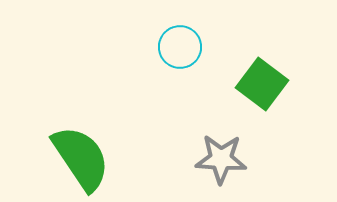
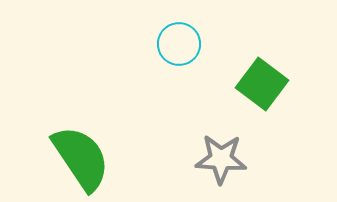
cyan circle: moved 1 px left, 3 px up
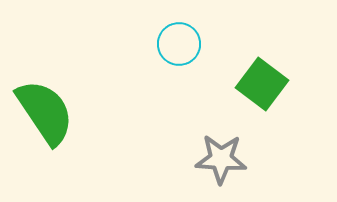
green semicircle: moved 36 px left, 46 px up
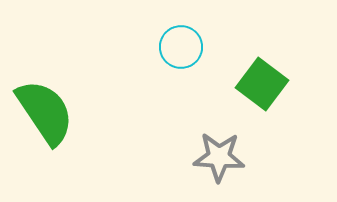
cyan circle: moved 2 px right, 3 px down
gray star: moved 2 px left, 2 px up
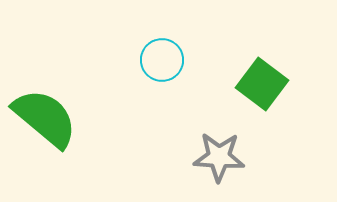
cyan circle: moved 19 px left, 13 px down
green semicircle: moved 6 px down; rotated 16 degrees counterclockwise
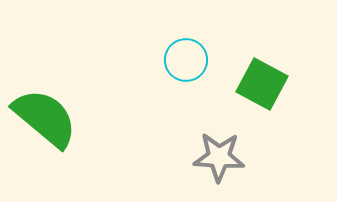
cyan circle: moved 24 px right
green square: rotated 9 degrees counterclockwise
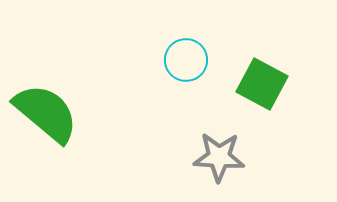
green semicircle: moved 1 px right, 5 px up
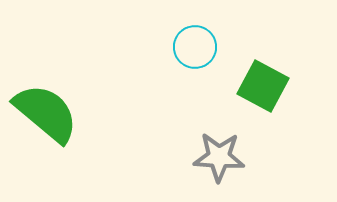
cyan circle: moved 9 px right, 13 px up
green square: moved 1 px right, 2 px down
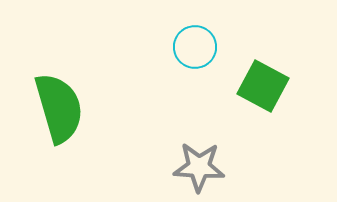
green semicircle: moved 13 px right, 5 px up; rotated 34 degrees clockwise
gray star: moved 20 px left, 10 px down
